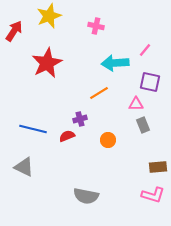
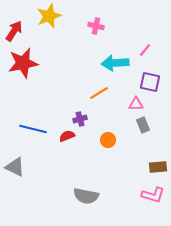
red star: moved 24 px left; rotated 16 degrees clockwise
gray triangle: moved 9 px left
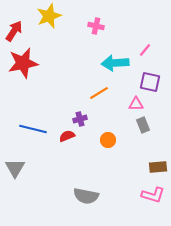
gray triangle: moved 1 px down; rotated 35 degrees clockwise
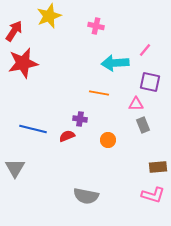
orange line: rotated 42 degrees clockwise
purple cross: rotated 24 degrees clockwise
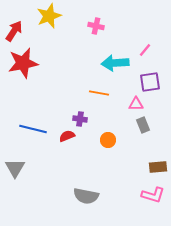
purple square: rotated 20 degrees counterclockwise
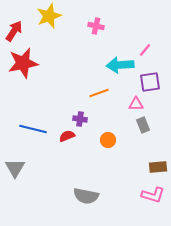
cyan arrow: moved 5 px right, 2 px down
orange line: rotated 30 degrees counterclockwise
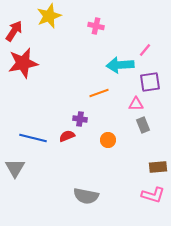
blue line: moved 9 px down
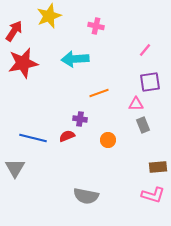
cyan arrow: moved 45 px left, 6 px up
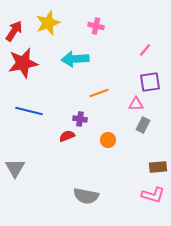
yellow star: moved 1 px left, 7 px down
gray rectangle: rotated 49 degrees clockwise
blue line: moved 4 px left, 27 px up
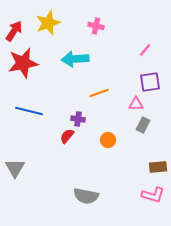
purple cross: moved 2 px left
red semicircle: rotated 28 degrees counterclockwise
